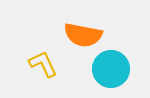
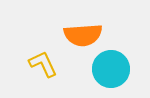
orange semicircle: rotated 15 degrees counterclockwise
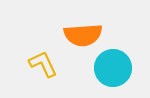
cyan circle: moved 2 px right, 1 px up
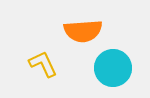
orange semicircle: moved 4 px up
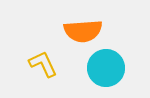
cyan circle: moved 7 px left
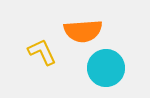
yellow L-shape: moved 1 px left, 12 px up
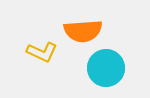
yellow L-shape: rotated 140 degrees clockwise
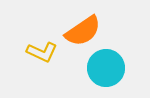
orange semicircle: rotated 30 degrees counterclockwise
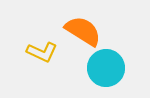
orange semicircle: rotated 114 degrees counterclockwise
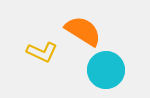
cyan circle: moved 2 px down
